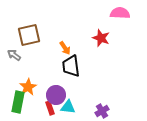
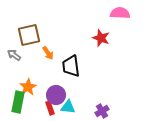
orange arrow: moved 17 px left, 5 px down
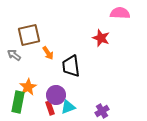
cyan triangle: rotated 28 degrees counterclockwise
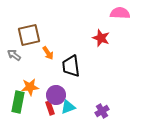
orange star: moved 2 px right; rotated 24 degrees clockwise
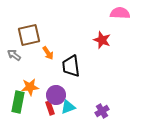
red star: moved 1 px right, 2 px down
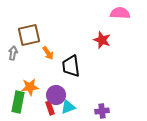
gray arrow: moved 1 px left, 2 px up; rotated 64 degrees clockwise
purple cross: rotated 24 degrees clockwise
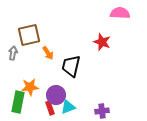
red star: moved 2 px down
black trapezoid: rotated 20 degrees clockwise
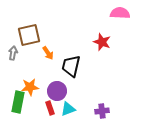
purple circle: moved 1 px right, 4 px up
cyan triangle: moved 2 px down
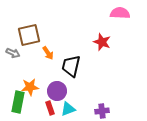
gray arrow: rotated 104 degrees clockwise
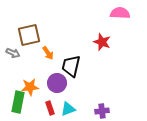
purple circle: moved 8 px up
